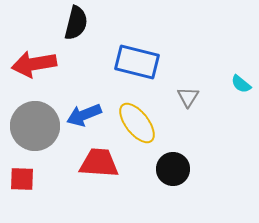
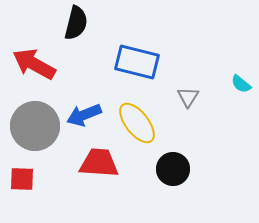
red arrow: rotated 39 degrees clockwise
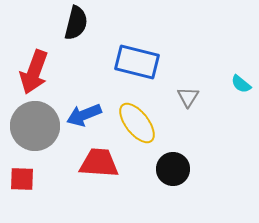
red arrow: moved 8 px down; rotated 99 degrees counterclockwise
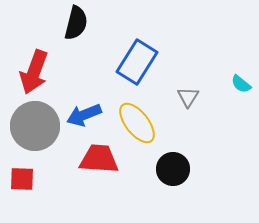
blue rectangle: rotated 72 degrees counterclockwise
red trapezoid: moved 4 px up
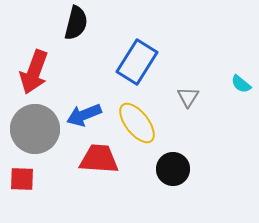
gray circle: moved 3 px down
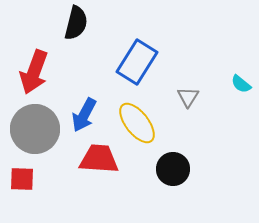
blue arrow: rotated 40 degrees counterclockwise
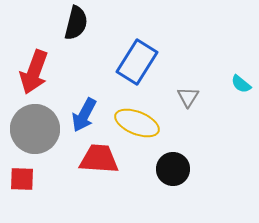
yellow ellipse: rotated 30 degrees counterclockwise
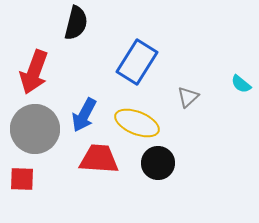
gray triangle: rotated 15 degrees clockwise
black circle: moved 15 px left, 6 px up
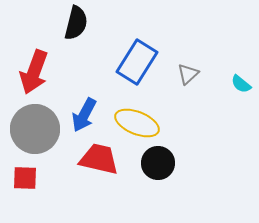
gray triangle: moved 23 px up
red trapezoid: rotated 9 degrees clockwise
red square: moved 3 px right, 1 px up
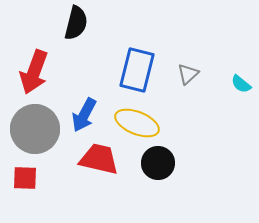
blue rectangle: moved 8 px down; rotated 18 degrees counterclockwise
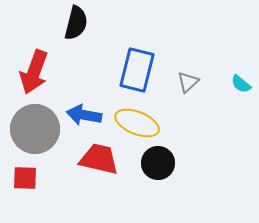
gray triangle: moved 8 px down
blue arrow: rotated 72 degrees clockwise
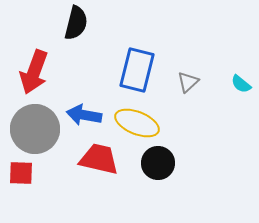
red square: moved 4 px left, 5 px up
